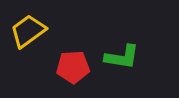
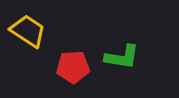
yellow trapezoid: rotated 69 degrees clockwise
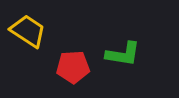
green L-shape: moved 1 px right, 3 px up
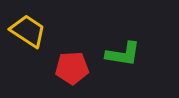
red pentagon: moved 1 px left, 1 px down
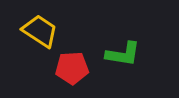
yellow trapezoid: moved 12 px right
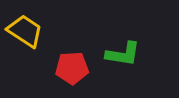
yellow trapezoid: moved 15 px left
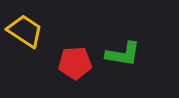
red pentagon: moved 3 px right, 5 px up
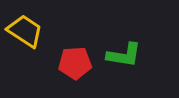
green L-shape: moved 1 px right, 1 px down
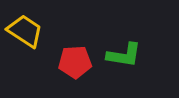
red pentagon: moved 1 px up
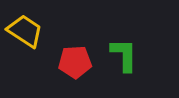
green L-shape: rotated 99 degrees counterclockwise
